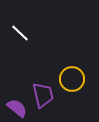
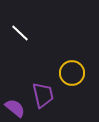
yellow circle: moved 6 px up
purple semicircle: moved 2 px left
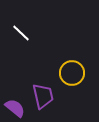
white line: moved 1 px right
purple trapezoid: moved 1 px down
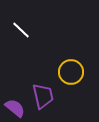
white line: moved 3 px up
yellow circle: moved 1 px left, 1 px up
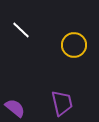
yellow circle: moved 3 px right, 27 px up
purple trapezoid: moved 19 px right, 7 px down
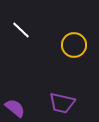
purple trapezoid: rotated 116 degrees clockwise
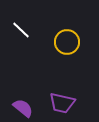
yellow circle: moved 7 px left, 3 px up
purple semicircle: moved 8 px right
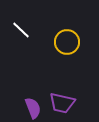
purple semicircle: moved 10 px right; rotated 30 degrees clockwise
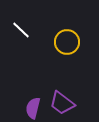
purple trapezoid: rotated 24 degrees clockwise
purple semicircle: rotated 145 degrees counterclockwise
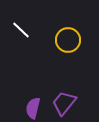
yellow circle: moved 1 px right, 2 px up
purple trapezoid: moved 2 px right; rotated 92 degrees clockwise
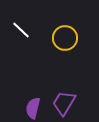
yellow circle: moved 3 px left, 2 px up
purple trapezoid: rotated 8 degrees counterclockwise
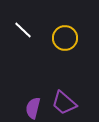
white line: moved 2 px right
purple trapezoid: rotated 80 degrees counterclockwise
